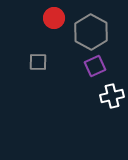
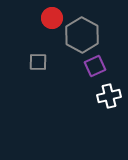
red circle: moved 2 px left
gray hexagon: moved 9 px left, 3 px down
white cross: moved 3 px left
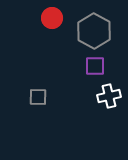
gray hexagon: moved 12 px right, 4 px up
gray square: moved 35 px down
purple square: rotated 25 degrees clockwise
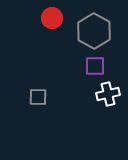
white cross: moved 1 px left, 2 px up
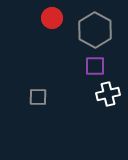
gray hexagon: moved 1 px right, 1 px up
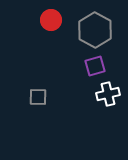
red circle: moved 1 px left, 2 px down
purple square: rotated 15 degrees counterclockwise
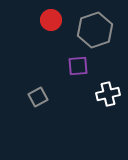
gray hexagon: rotated 12 degrees clockwise
purple square: moved 17 px left; rotated 10 degrees clockwise
gray square: rotated 30 degrees counterclockwise
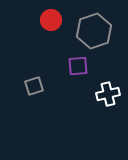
gray hexagon: moved 1 px left, 1 px down
gray square: moved 4 px left, 11 px up; rotated 12 degrees clockwise
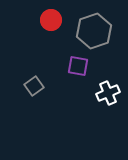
purple square: rotated 15 degrees clockwise
gray square: rotated 18 degrees counterclockwise
white cross: moved 1 px up; rotated 10 degrees counterclockwise
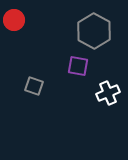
red circle: moved 37 px left
gray hexagon: rotated 12 degrees counterclockwise
gray square: rotated 36 degrees counterclockwise
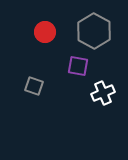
red circle: moved 31 px right, 12 px down
white cross: moved 5 px left
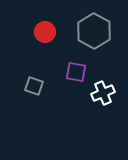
purple square: moved 2 px left, 6 px down
